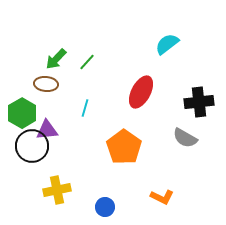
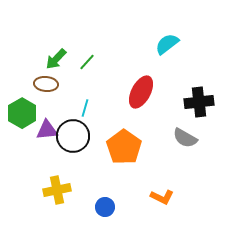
black circle: moved 41 px right, 10 px up
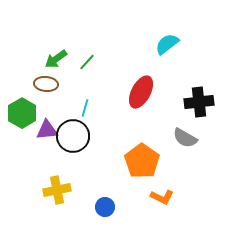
green arrow: rotated 10 degrees clockwise
orange pentagon: moved 18 px right, 14 px down
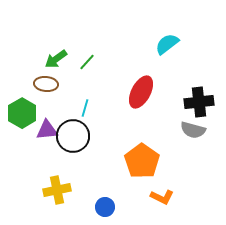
gray semicircle: moved 8 px right, 8 px up; rotated 15 degrees counterclockwise
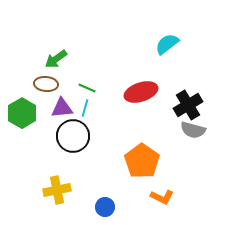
green line: moved 26 px down; rotated 72 degrees clockwise
red ellipse: rotated 44 degrees clockwise
black cross: moved 11 px left, 3 px down; rotated 24 degrees counterclockwise
purple triangle: moved 15 px right, 22 px up
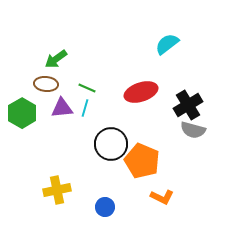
black circle: moved 38 px right, 8 px down
orange pentagon: rotated 12 degrees counterclockwise
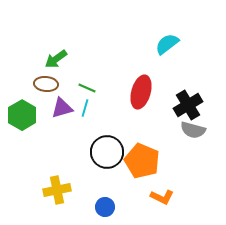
red ellipse: rotated 56 degrees counterclockwise
purple triangle: rotated 10 degrees counterclockwise
green hexagon: moved 2 px down
black circle: moved 4 px left, 8 px down
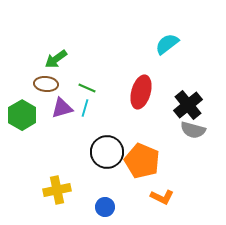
black cross: rotated 8 degrees counterclockwise
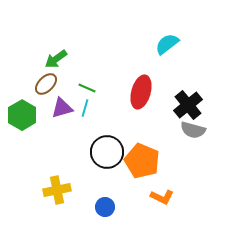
brown ellipse: rotated 50 degrees counterclockwise
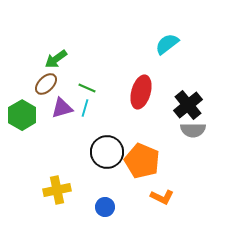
gray semicircle: rotated 15 degrees counterclockwise
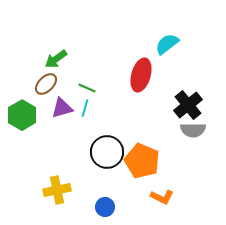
red ellipse: moved 17 px up
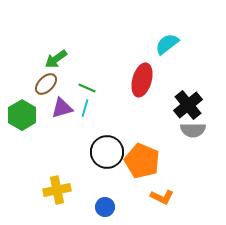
red ellipse: moved 1 px right, 5 px down
